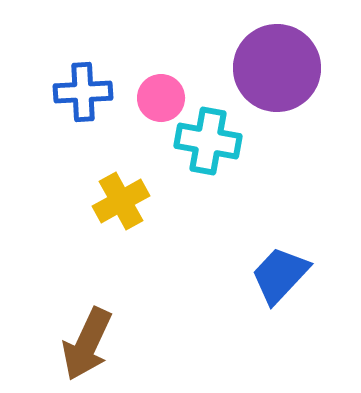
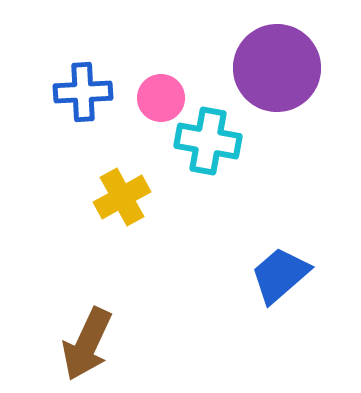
yellow cross: moved 1 px right, 4 px up
blue trapezoid: rotated 6 degrees clockwise
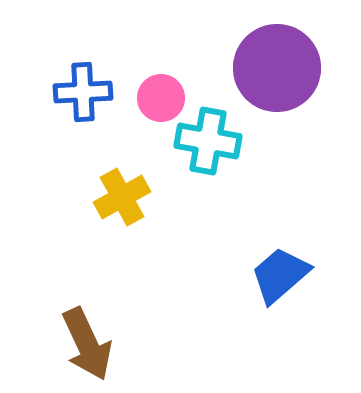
brown arrow: rotated 50 degrees counterclockwise
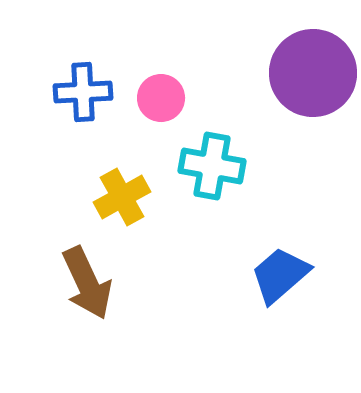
purple circle: moved 36 px right, 5 px down
cyan cross: moved 4 px right, 25 px down
brown arrow: moved 61 px up
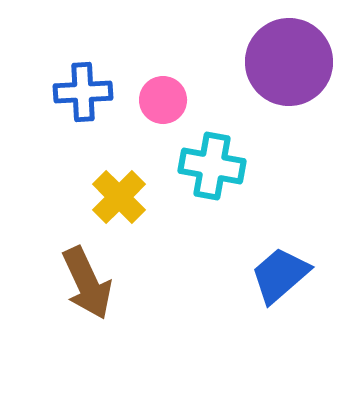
purple circle: moved 24 px left, 11 px up
pink circle: moved 2 px right, 2 px down
yellow cross: moved 3 px left; rotated 16 degrees counterclockwise
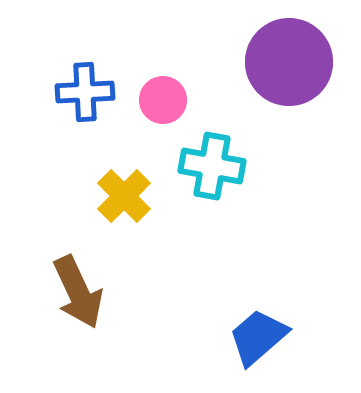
blue cross: moved 2 px right
yellow cross: moved 5 px right, 1 px up
blue trapezoid: moved 22 px left, 62 px down
brown arrow: moved 9 px left, 9 px down
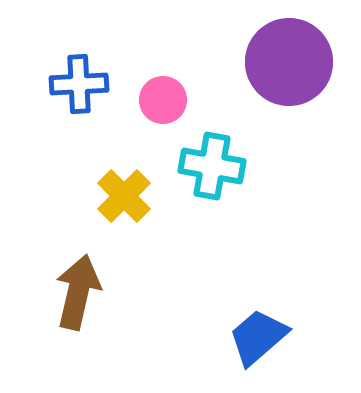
blue cross: moved 6 px left, 8 px up
brown arrow: rotated 142 degrees counterclockwise
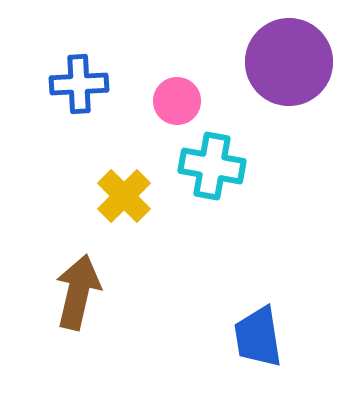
pink circle: moved 14 px right, 1 px down
blue trapezoid: rotated 58 degrees counterclockwise
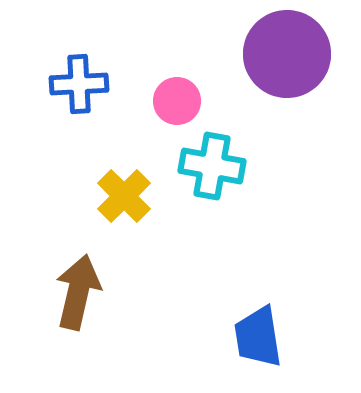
purple circle: moved 2 px left, 8 px up
